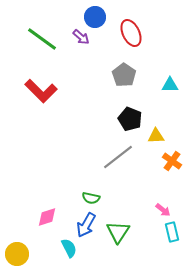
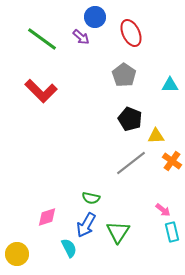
gray line: moved 13 px right, 6 px down
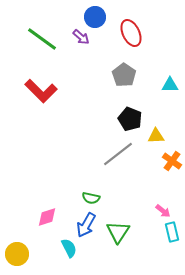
gray line: moved 13 px left, 9 px up
pink arrow: moved 1 px down
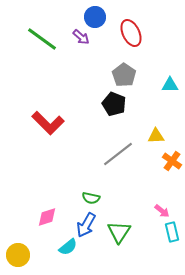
red L-shape: moved 7 px right, 32 px down
black pentagon: moved 16 px left, 15 px up
pink arrow: moved 1 px left
green triangle: moved 1 px right
cyan semicircle: moved 1 px left, 1 px up; rotated 78 degrees clockwise
yellow circle: moved 1 px right, 1 px down
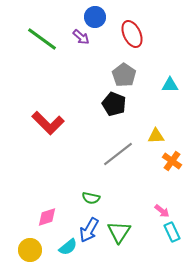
red ellipse: moved 1 px right, 1 px down
blue arrow: moved 3 px right, 5 px down
cyan rectangle: rotated 12 degrees counterclockwise
yellow circle: moved 12 px right, 5 px up
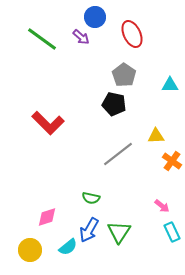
black pentagon: rotated 10 degrees counterclockwise
pink arrow: moved 5 px up
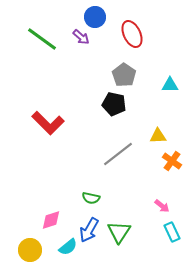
yellow triangle: moved 2 px right
pink diamond: moved 4 px right, 3 px down
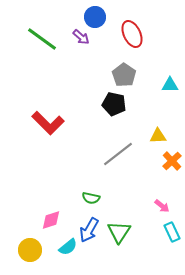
orange cross: rotated 12 degrees clockwise
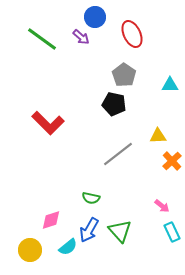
green triangle: moved 1 px right, 1 px up; rotated 15 degrees counterclockwise
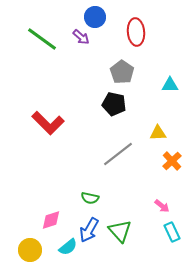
red ellipse: moved 4 px right, 2 px up; rotated 20 degrees clockwise
gray pentagon: moved 2 px left, 3 px up
yellow triangle: moved 3 px up
green semicircle: moved 1 px left
